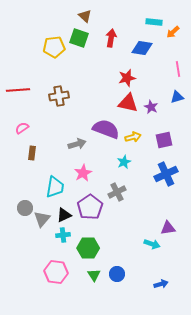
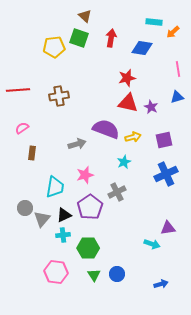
pink star: moved 2 px right, 2 px down; rotated 12 degrees clockwise
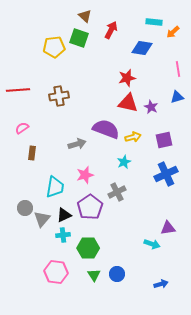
red arrow: moved 8 px up; rotated 18 degrees clockwise
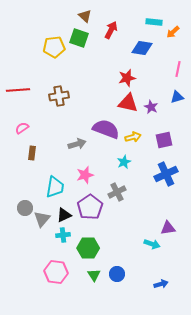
pink line: rotated 21 degrees clockwise
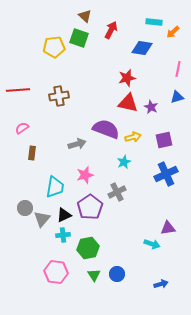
green hexagon: rotated 10 degrees counterclockwise
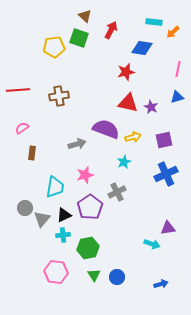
red star: moved 1 px left, 6 px up
blue circle: moved 3 px down
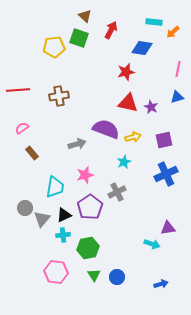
brown rectangle: rotated 48 degrees counterclockwise
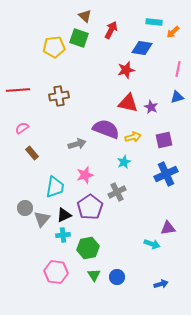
red star: moved 2 px up
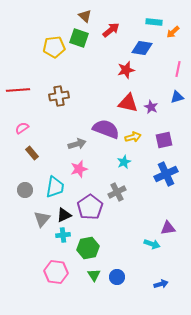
red arrow: rotated 24 degrees clockwise
pink star: moved 6 px left, 6 px up
gray circle: moved 18 px up
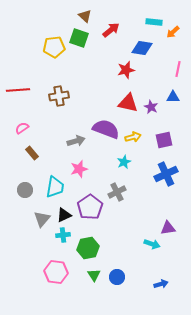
blue triangle: moved 4 px left; rotated 16 degrees clockwise
gray arrow: moved 1 px left, 3 px up
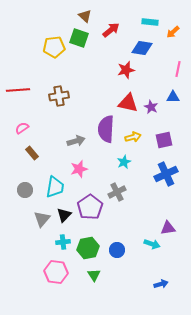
cyan rectangle: moved 4 px left
purple semicircle: rotated 108 degrees counterclockwise
black triangle: rotated 21 degrees counterclockwise
cyan cross: moved 7 px down
blue circle: moved 27 px up
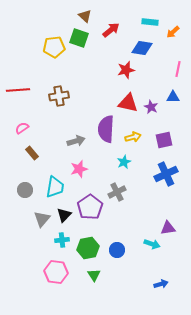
cyan cross: moved 1 px left, 2 px up
